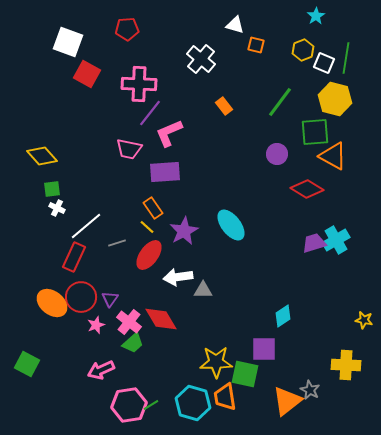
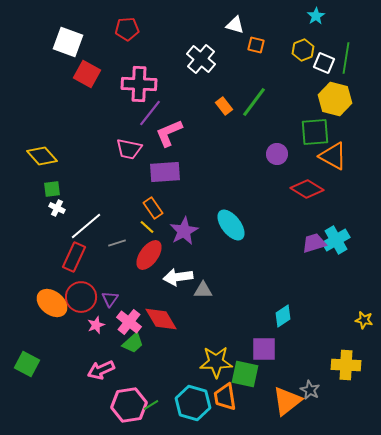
green line at (280, 102): moved 26 px left
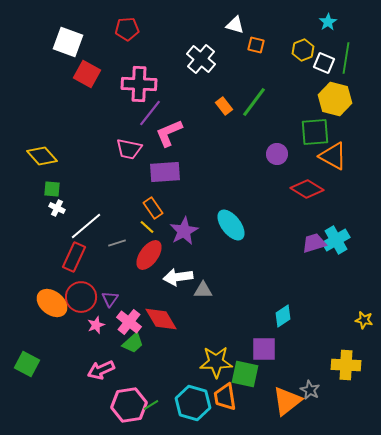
cyan star at (316, 16): moved 12 px right, 6 px down
green square at (52, 189): rotated 12 degrees clockwise
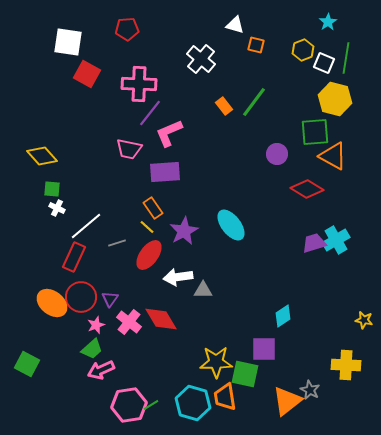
white square at (68, 42): rotated 12 degrees counterclockwise
green trapezoid at (133, 343): moved 41 px left, 6 px down
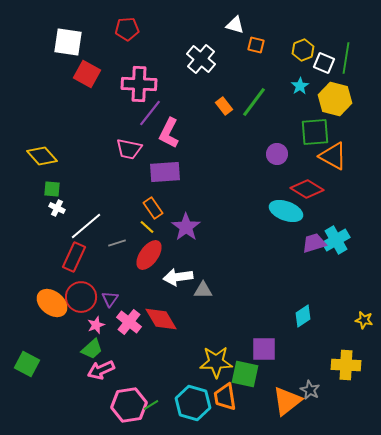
cyan star at (328, 22): moved 28 px left, 64 px down
pink L-shape at (169, 133): rotated 40 degrees counterclockwise
cyan ellipse at (231, 225): moved 55 px right, 14 px up; rotated 32 degrees counterclockwise
purple star at (184, 231): moved 2 px right, 4 px up; rotated 8 degrees counterclockwise
cyan diamond at (283, 316): moved 20 px right
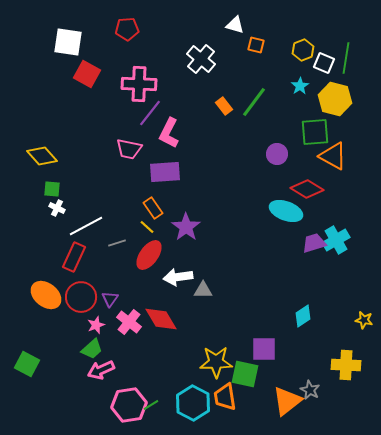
white line at (86, 226): rotated 12 degrees clockwise
orange ellipse at (52, 303): moved 6 px left, 8 px up
cyan hexagon at (193, 403): rotated 12 degrees clockwise
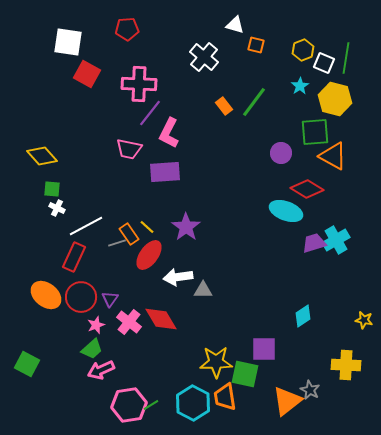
white cross at (201, 59): moved 3 px right, 2 px up
purple circle at (277, 154): moved 4 px right, 1 px up
orange rectangle at (153, 208): moved 24 px left, 26 px down
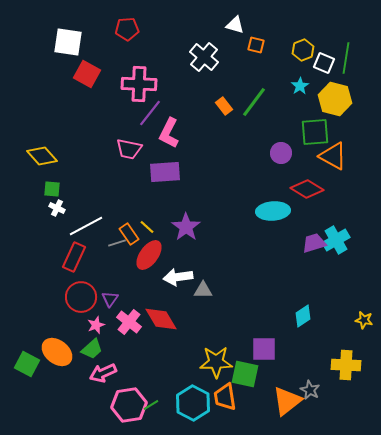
cyan ellipse at (286, 211): moved 13 px left; rotated 24 degrees counterclockwise
orange ellipse at (46, 295): moved 11 px right, 57 px down
pink arrow at (101, 370): moved 2 px right, 3 px down
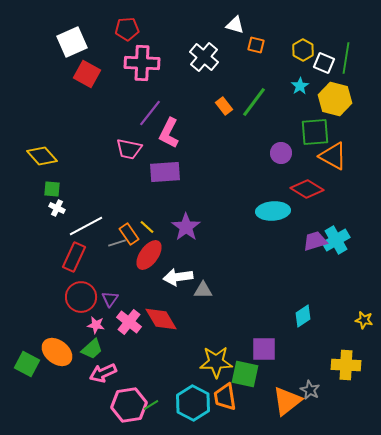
white square at (68, 42): moved 4 px right; rotated 32 degrees counterclockwise
yellow hexagon at (303, 50): rotated 10 degrees counterclockwise
pink cross at (139, 84): moved 3 px right, 21 px up
purple trapezoid at (314, 243): moved 1 px right, 2 px up
pink star at (96, 325): rotated 30 degrees clockwise
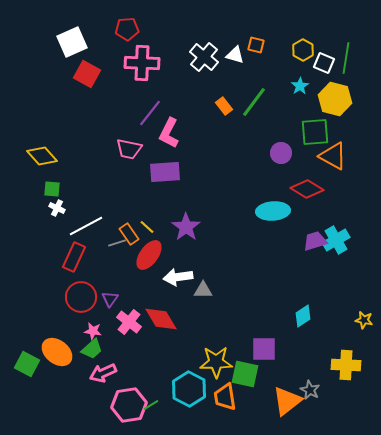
white triangle at (235, 25): moved 30 px down
pink star at (96, 325): moved 3 px left, 6 px down
cyan hexagon at (193, 403): moved 4 px left, 14 px up
